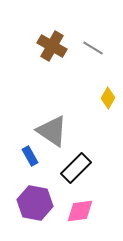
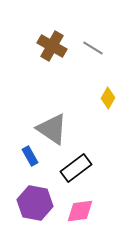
gray triangle: moved 2 px up
black rectangle: rotated 8 degrees clockwise
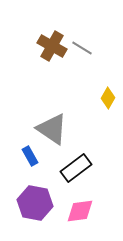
gray line: moved 11 px left
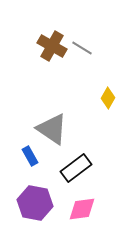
pink diamond: moved 2 px right, 2 px up
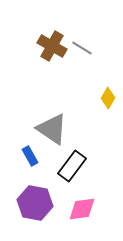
black rectangle: moved 4 px left, 2 px up; rotated 16 degrees counterclockwise
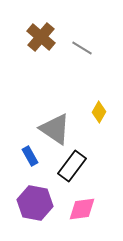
brown cross: moved 11 px left, 9 px up; rotated 12 degrees clockwise
yellow diamond: moved 9 px left, 14 px down
gray triangle: moved 3 px right
